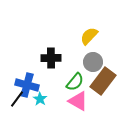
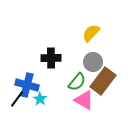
yellow semicircle: moved 2 px right, 3 px up
green semicircle: moved 2 px right
pink triangle: moved 6 px right, 1 px up
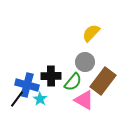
black cross: moved 18 px down
gray circle: moved 8 px left
green semicircle: moved 4 px left
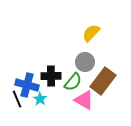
black line: rotated 60 degrees counterclockwise
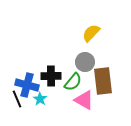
brown rectangle: rotated 44 degrees counterclockwise
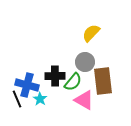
black cross: moved 4 px right
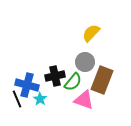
black cross: rotated 12 degrees counterclockwise
brown rectangle: moved 1 px left, 1 px up; rotated 28 degrees clockwise
pink triangle: rotated 10 degrees counterclockwise
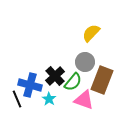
black cross: rotated 30 degrees counterclockwise
blue cross: moved 3 px right
cyan star: moved 9 px right
